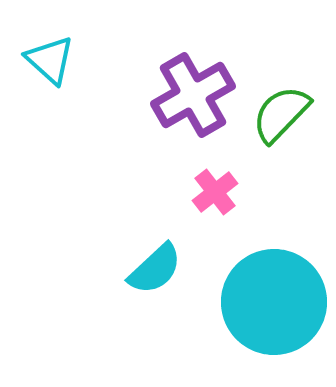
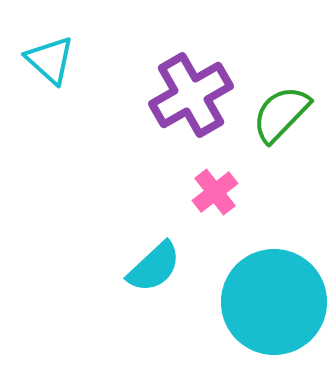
purple cross: moved 2 px left
cyan semicircle: moved 1 px left, 2 px up
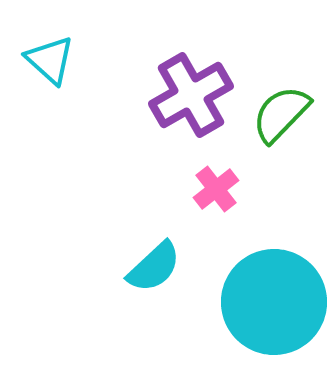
pink cross: moved 1 px right, 3 px up
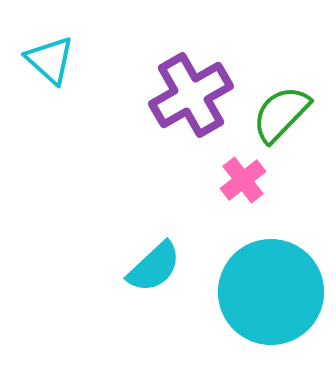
pink cross: moved 27 px right, 9 px up
cyan circle: moved 3 px left, 10 px up
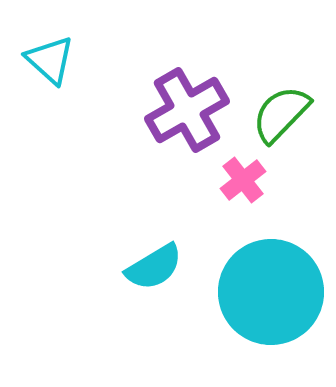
purple cross: moved 4 px left, 15 px down
cyan semicircle: rotated 12 degrees clockwise
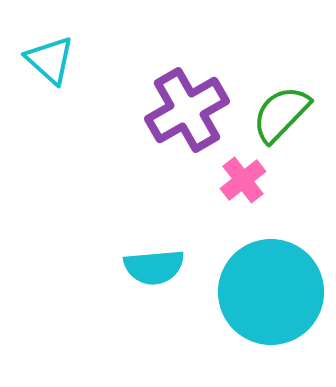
cyan semicircle: rotated 26 degrees clockwise
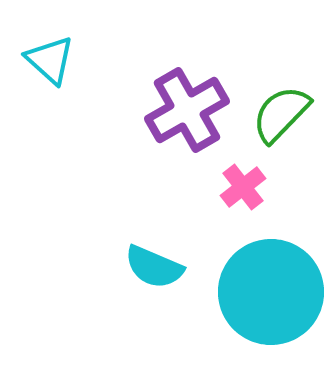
pink cross: moved 7 px down
cyan semicircle: rotated 28 degrees clockwise
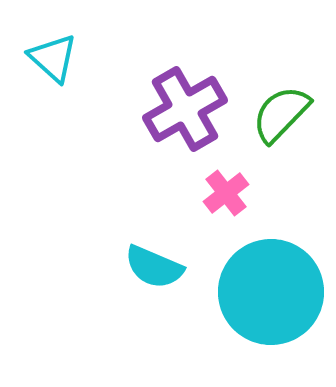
cyan triangle: moved 3 px right, 2 px up
purple cross: moved 2 px left, 1 px up
pink cross: moved 17 px left, 6 px down
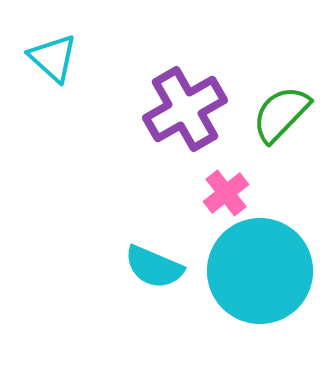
cyan circle: moved 11 px left, 21 px up
